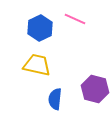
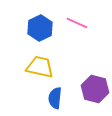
pink line: moved 2 px right, 4 px down
yellow trapezoid: moved 3 px right, 2 px down
blue semicircle: moved 1 px up
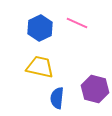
blue semicircle: moved 2 px right
